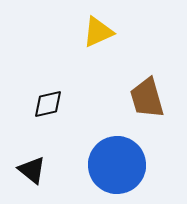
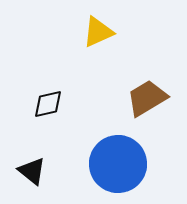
brown trapezoid: rotated 75 degrees clockwise
blue circle: moved 1 px right, 1 px up
black triangle: moved 1 px down
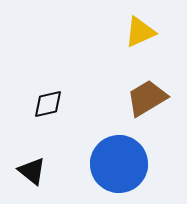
yellow triangle: moved 42 px right
blue circle: moved 1 px right
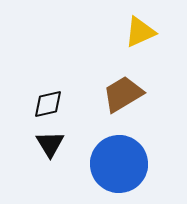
brown trapezoid: moved 24 px left, 4 px up
black triangle: moved 18 px right, 27 px up; rotated 20 degrees clockwise
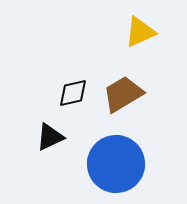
black diamond: moved 25 px right, 11 px up
black triangle: moved 7 px up; rotated 36 degrees clockwise
blue circle: moved 3 px left
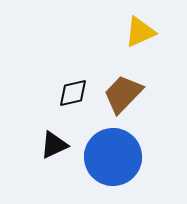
brown trapezoid: rotated 15 degrees counterclockwise
black triangle: moved 4 px right, 8 px down
blue circle: moved 3 px left, 7 px up
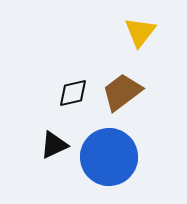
yellow triangle: rotated 28 degrees counterclockwise
brown trapezoid: moved 1 px left, 2 px up; rotated 9 degrees clockwise
blue circle: moved 4 px left
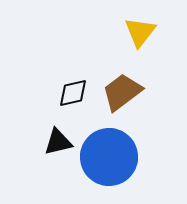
black triangle: moved 4 px right, 3 px up; rotated 12 degrees clockwise
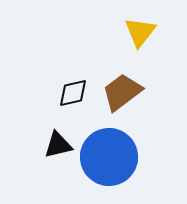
black triangle: moved 3 px down
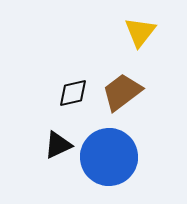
black triangle: rotated 12 degrees counterclockwise
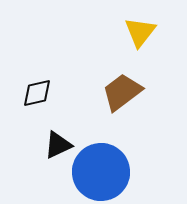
black diamond: moved 36 px left
blue circle: moved 8 px left, 15 px down
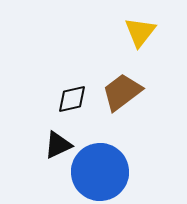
black diamond: moved 35 px right, 6 px down
blue circle: moved 1 px left
